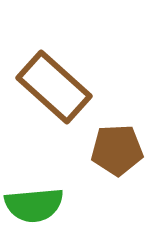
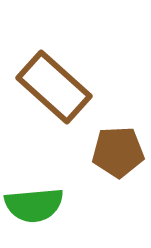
brown pentagon: moved 1 px right, 2 px down
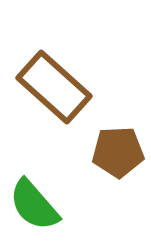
green semicircle: rotated 54 degrees clockwise
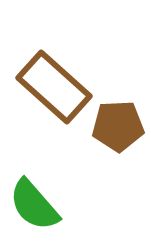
brown pentagon: moved 26 px up
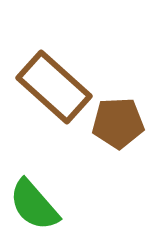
brown pentagon: moved 3 px up
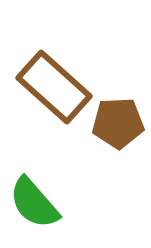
green semicircle: moved 2 px up
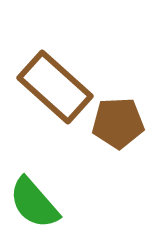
brown rectangle: moved 1 px right
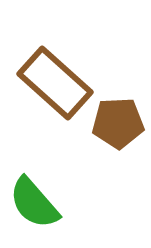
brown rectangle: moved 4 px up
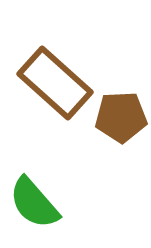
brown pentagon: moved 3 px right, 6 px up
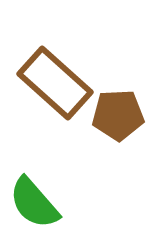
brown pentagon: moved 3 px left, 2 px up
